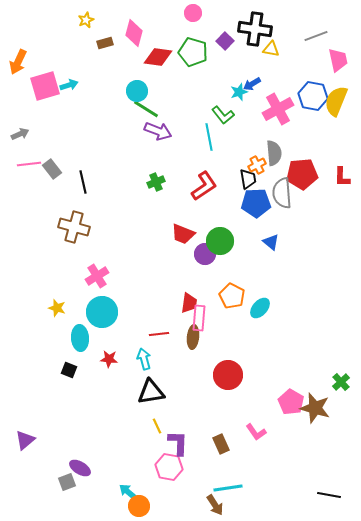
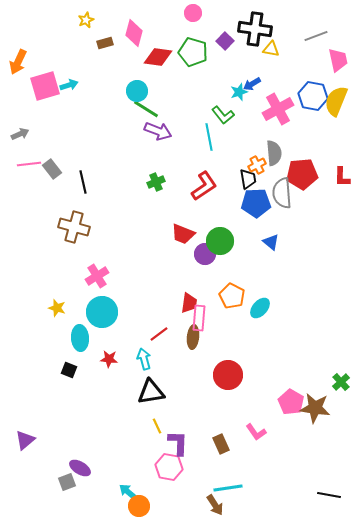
red line at (159, 334): rotated 30 degrees counterclockwise
brown star at (315, 408): rotated 8 degrees counterclockwise
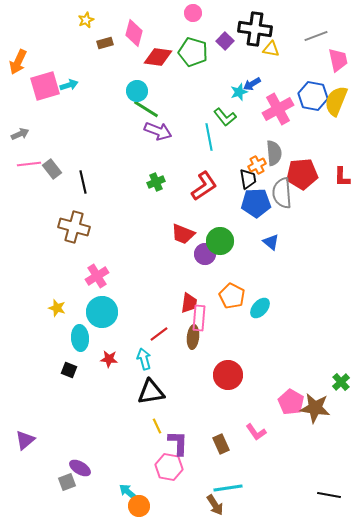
green L-shape at (223, 115): moved 2 px right, 2 px down
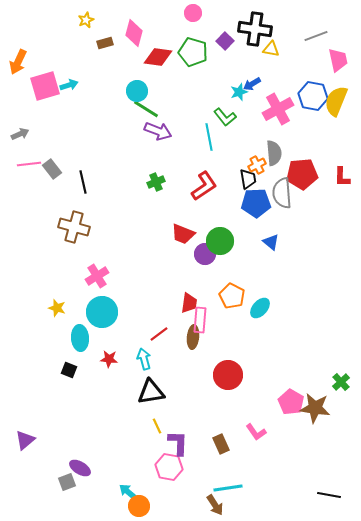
pink rectangle at (199, 318): moved 1 px right, 2 px down
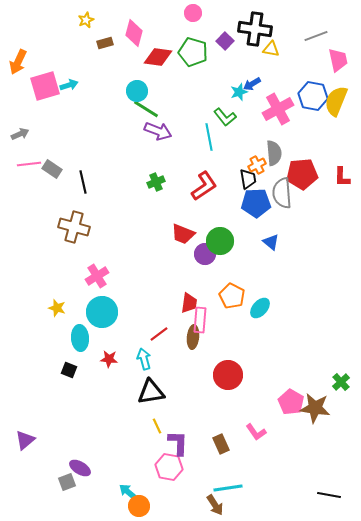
gray rectangle at (52, 169): rotated 18 degrees counterclockwise
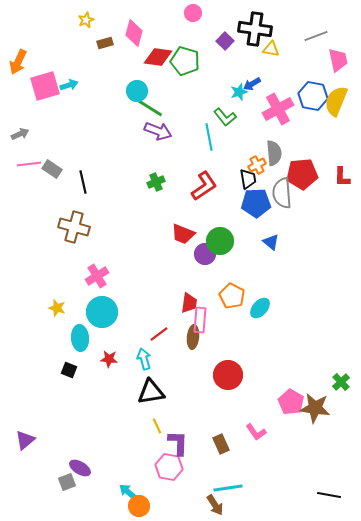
green pentagon at (193, 52): moved 8 px left, 9 px down
green line at (146, 109): moved 4 px right, 1 px up
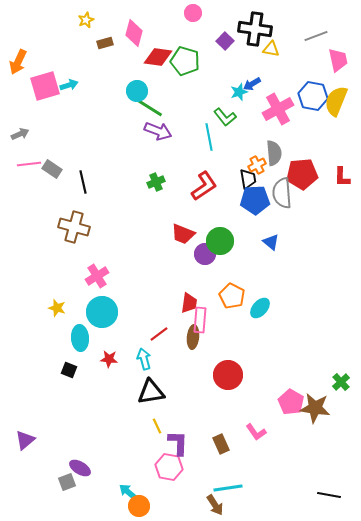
blue pentagon at (256, 203): moved 1 px left, 3 px up
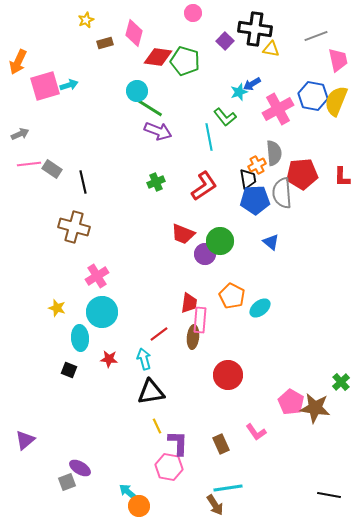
cyan ellipse at (260, 308): rotated 10 degrees clockwise
